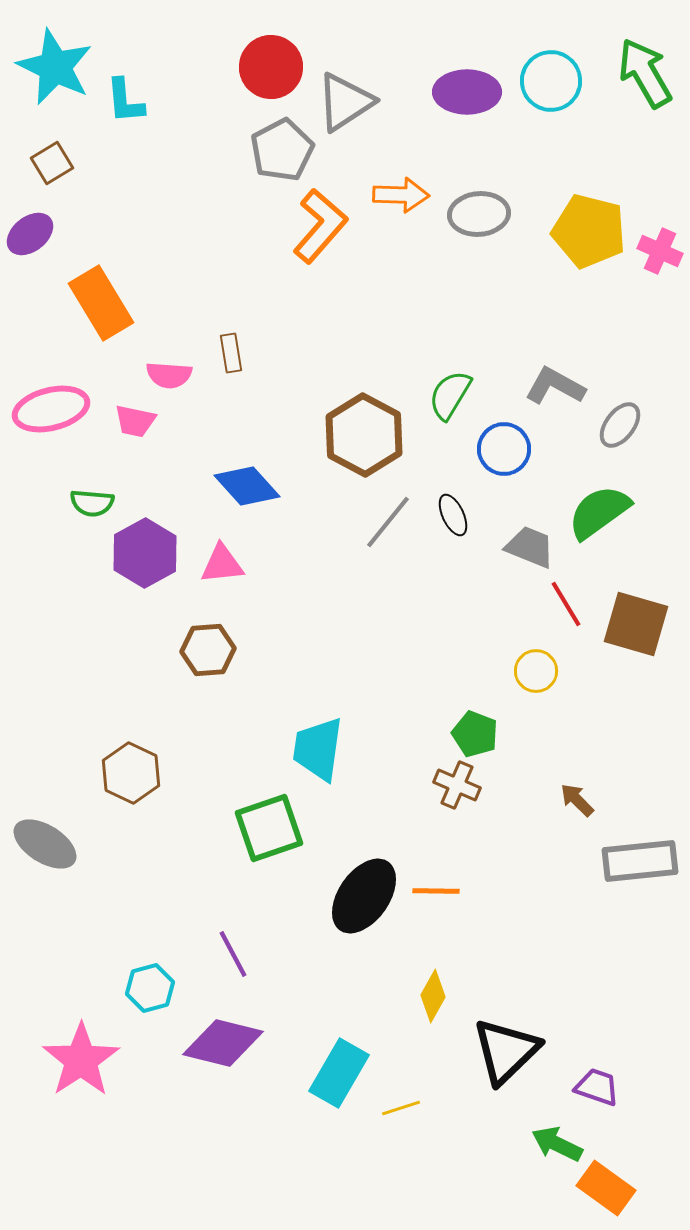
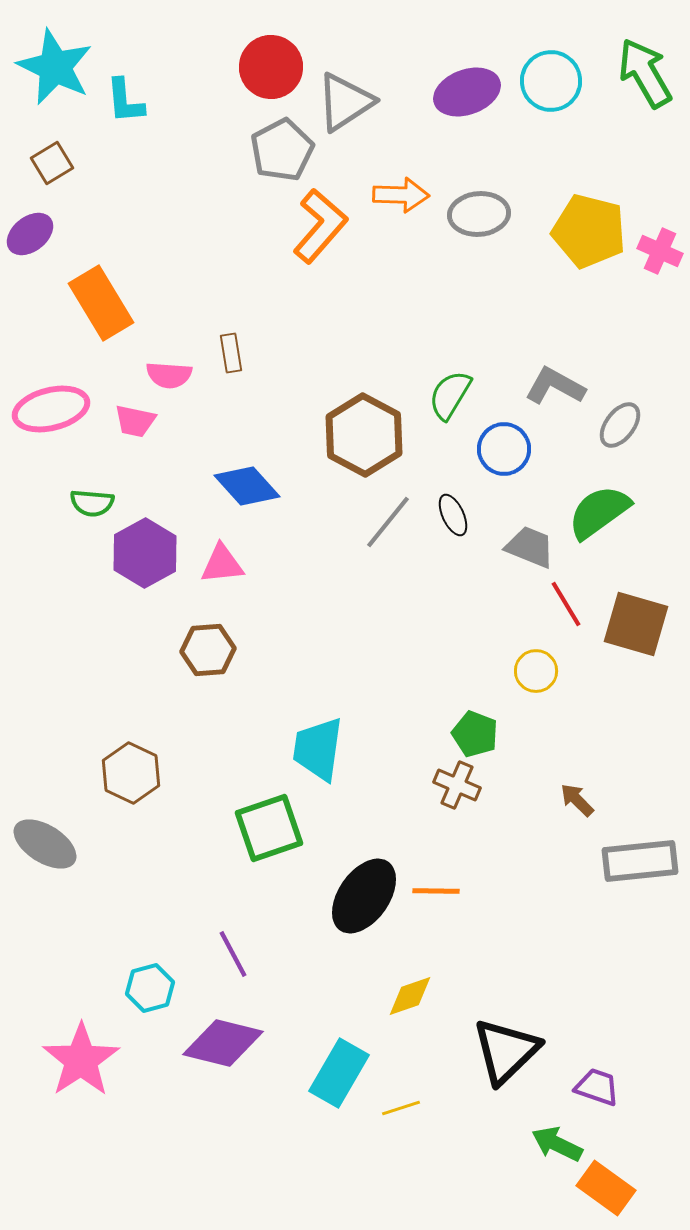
purple ellipse at (467, 92): rotated 20 degrees counterclockwise
yellow diamond at (433, 996): moved 23 px left; rotated 42 degrees clockwise
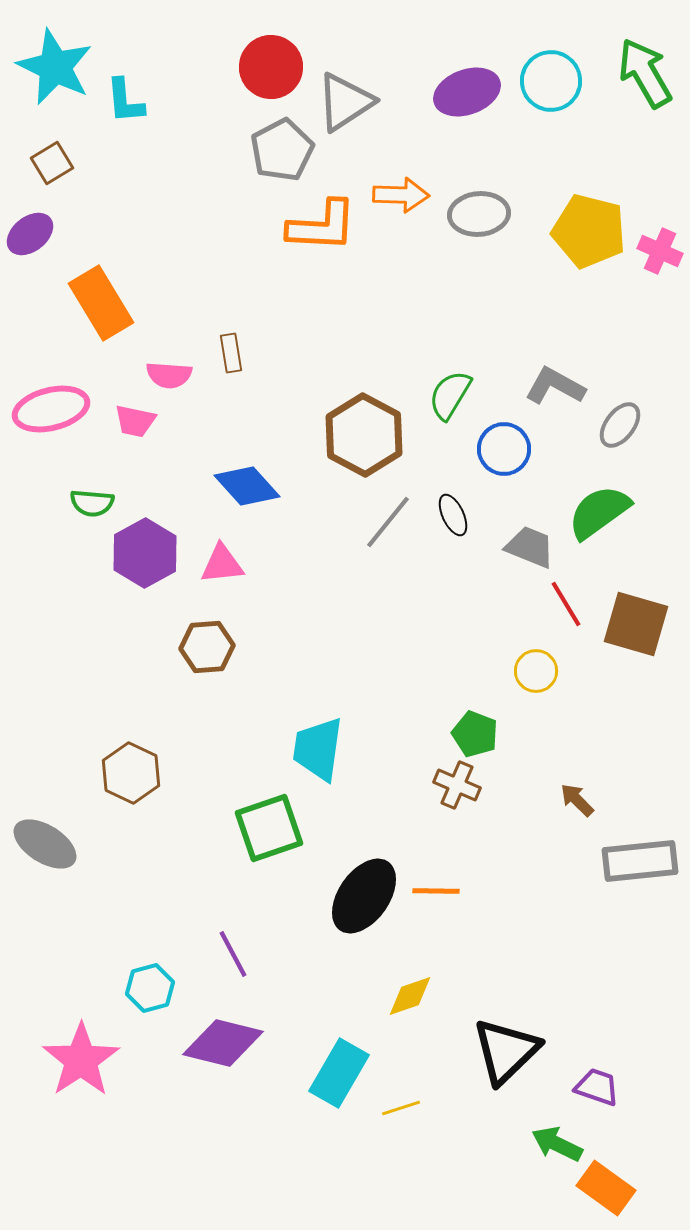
orange L-shape at (320, 226): moved 2 px right; rotated 52 degrees clockwise
brown hexagon at (208, 650): moved 1 px left, 3 px up
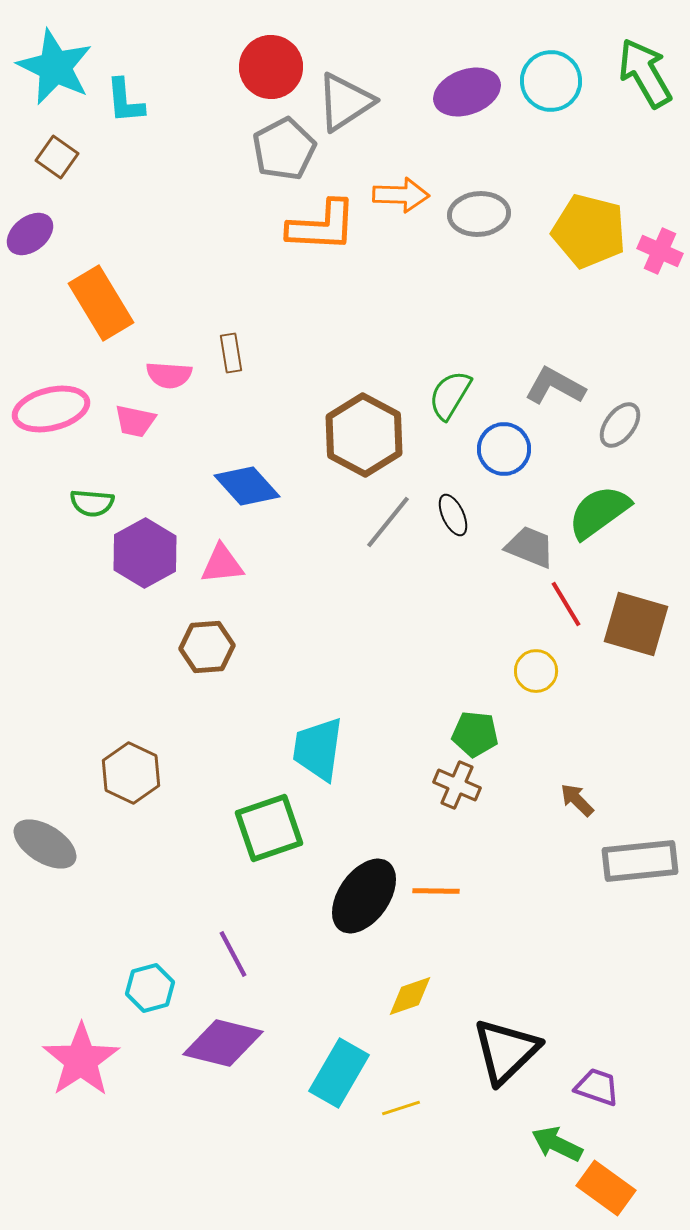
gray pentagon at (282, 150): moved 2 px right, 1 px up
brown square at (52, 163): moved 5 px right, 6 px up; rotated 24 degrees counterclockwise
green pentagon at (475, 734): rotated 15 degrees counterclockwise
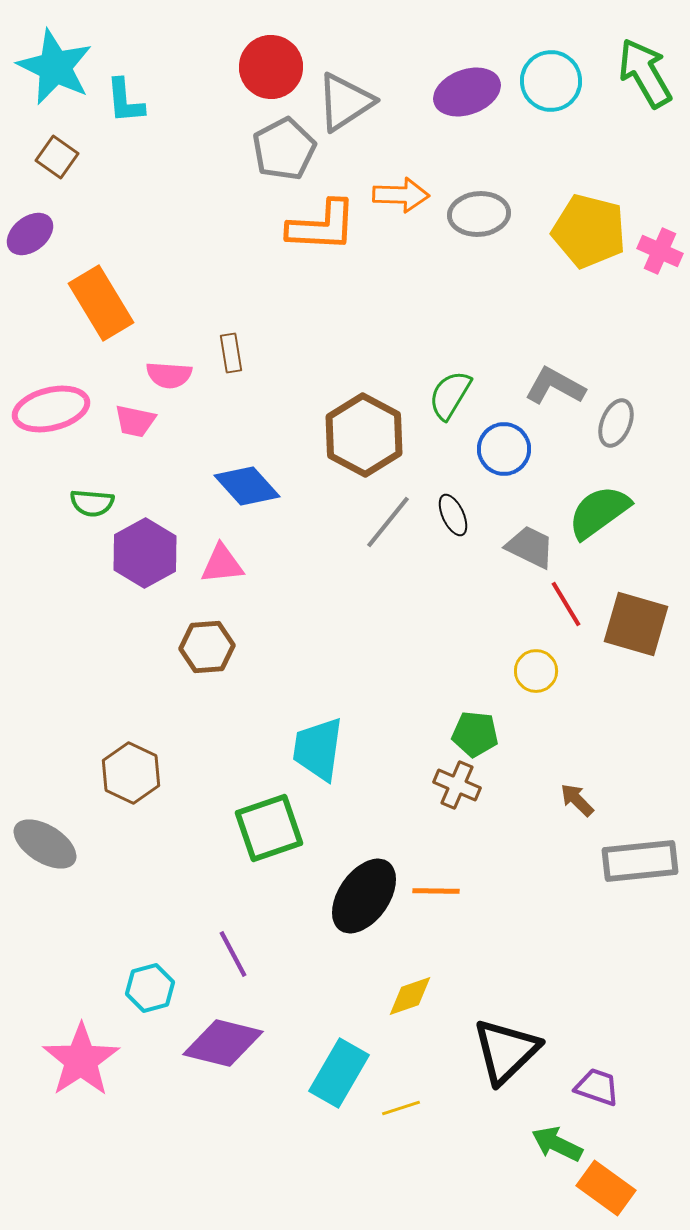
gray ellipse at (620, 425): moved 4 px left, 2 px up; rotated 15 degrees counterclockwise
gray trapezoid at (530, 547): rotated 4 degrees clockwise
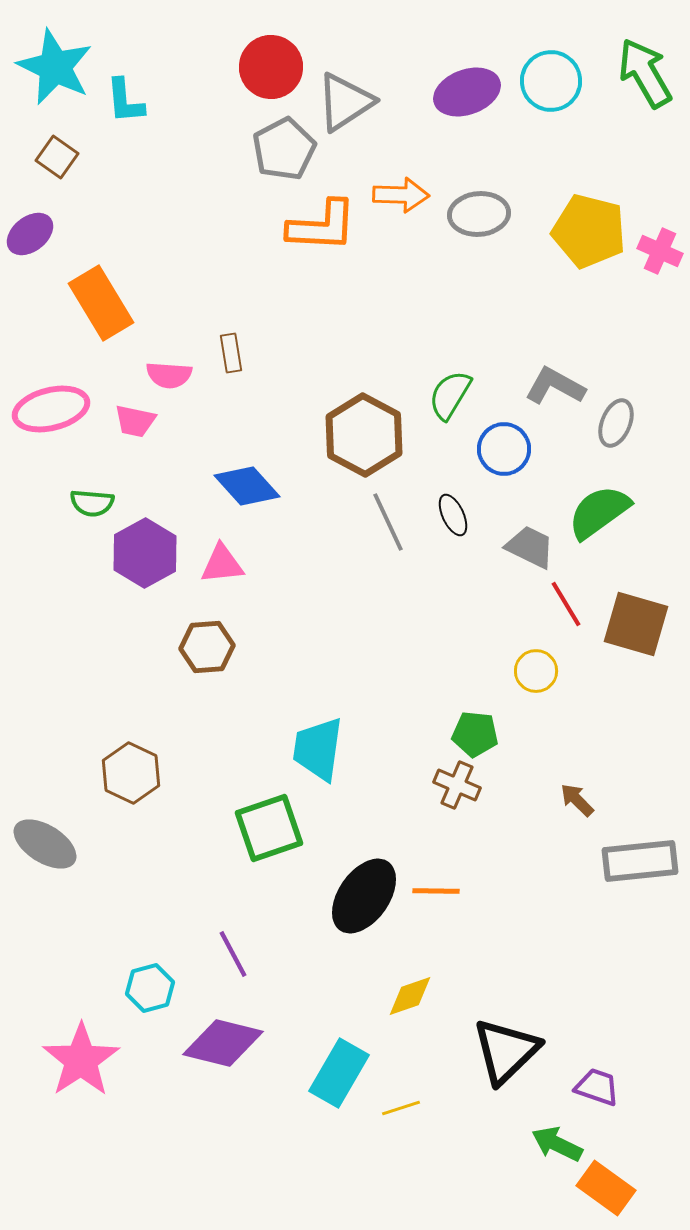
gray line at (388, 522): rotated 64 degrees counterclockwise
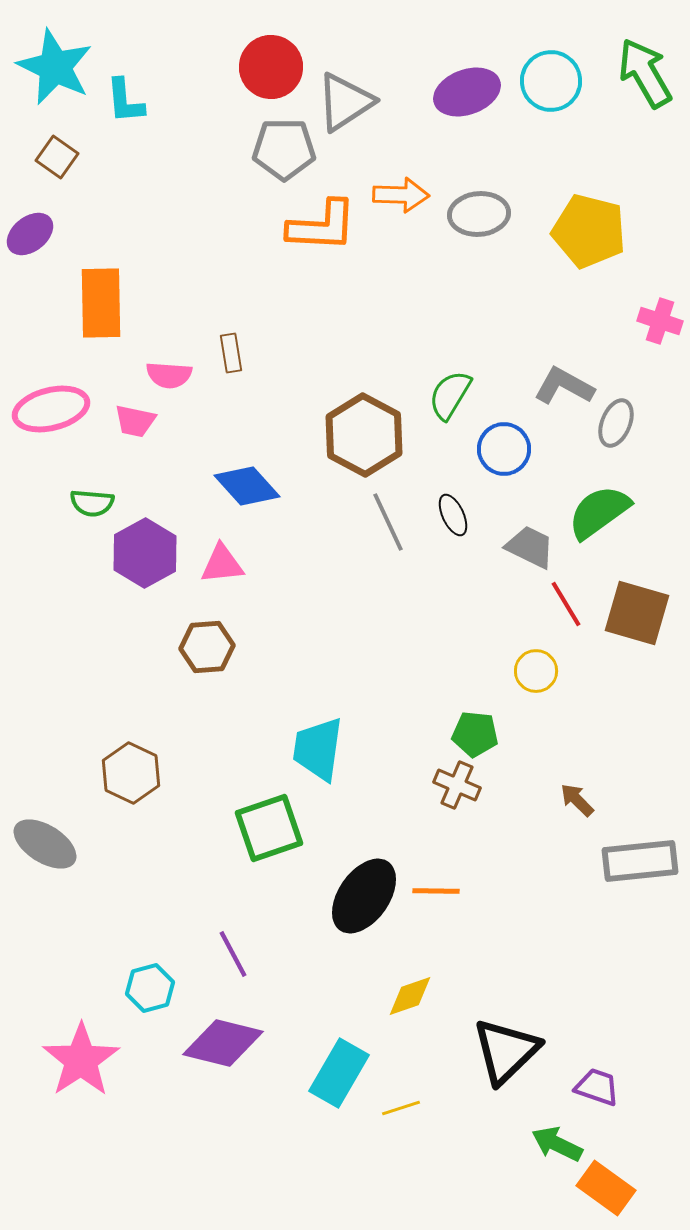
gray pentagon at (284, 149): rotated 28 degrees clockwise
pink cross at (660, 251): moved 70 px down; rotated 6 degrees counterclockwise
orange rectangle at (101, 303): rotated 30 degrees clockwise
gray L-shape at (555, 386): moved 9 px right
brown square at (636, 624): moved 1 px right, 11 px up
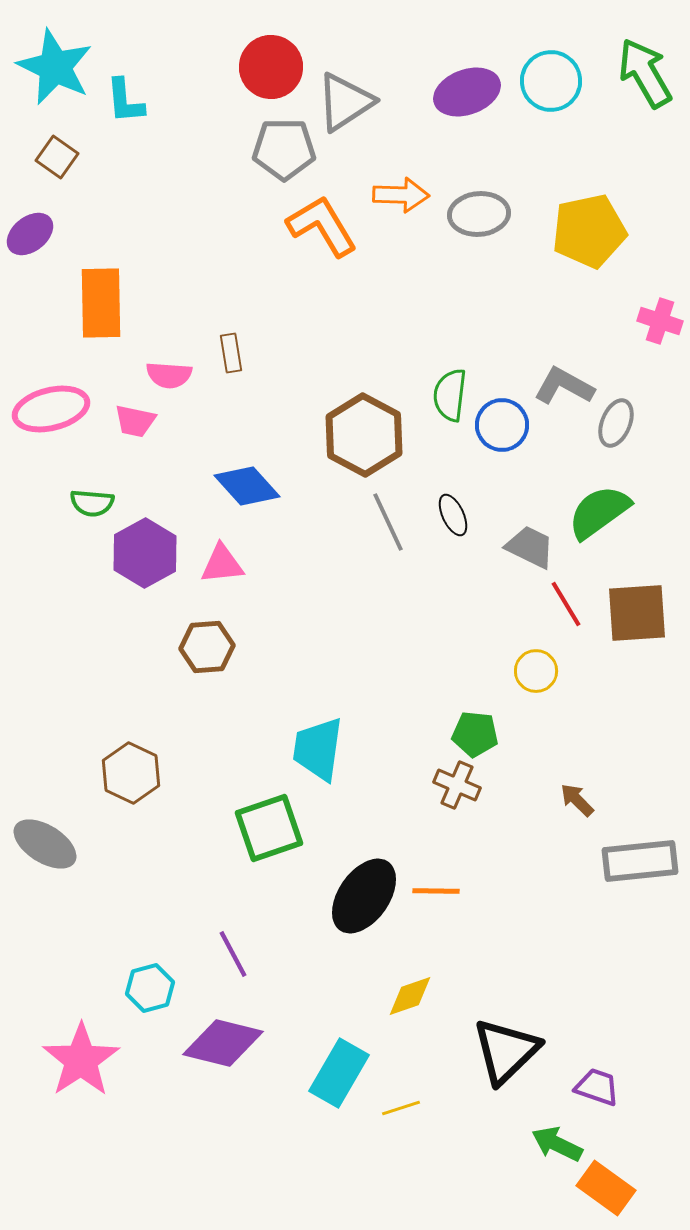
orange L-shape at (322, 226): rotated 124 degrees counterclockwise
yellow pentagon at (589, 231): rotated 26 degrees counterclockwise
green semicircle at (450, 395): rotated 24 degrees counterclockwise
blue circle at (504, 449): moved 2 px left, 24 px up
brown square at (637, 613): rotated 20 degrees counterclockwise
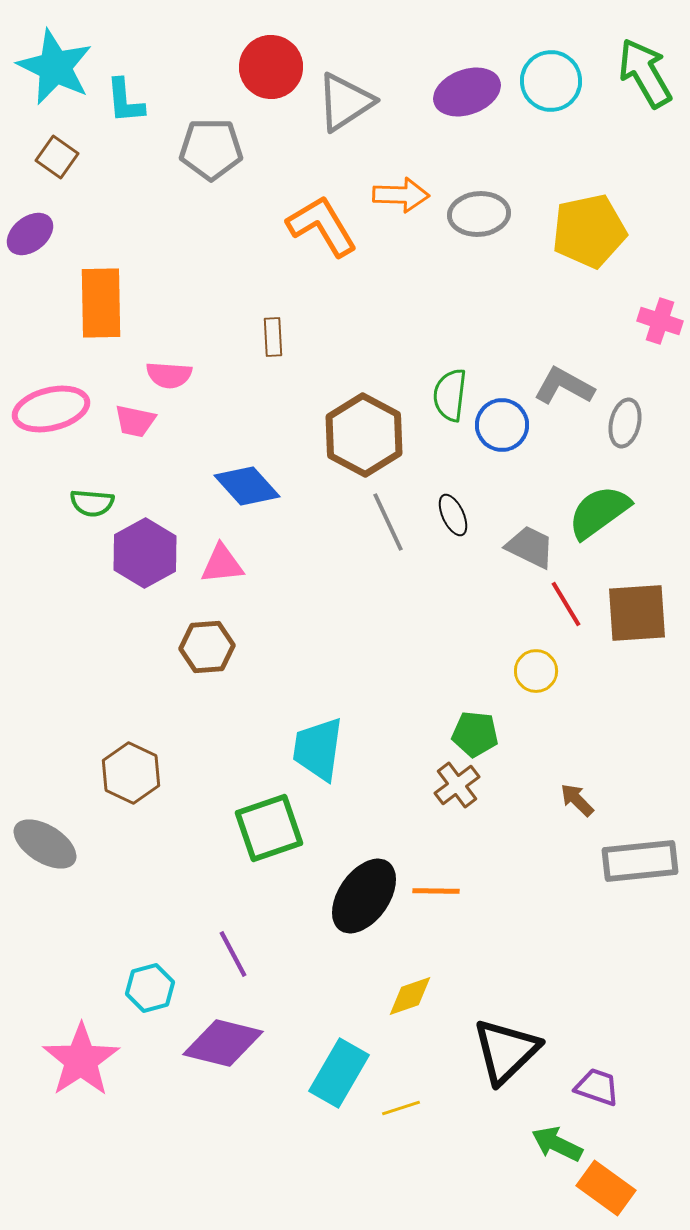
gray pentagon at (284, 149): moved 73 px left
brown rectangle at (231, 353): moved 42 px right, 16 px up; rotated 6 degrees clockwise
gray ellipse at (616, 423): moved 9 px right; rotated 9 degrees counterclockwise
brown cross at (457, 785): rotated 30 degrees clockwise
